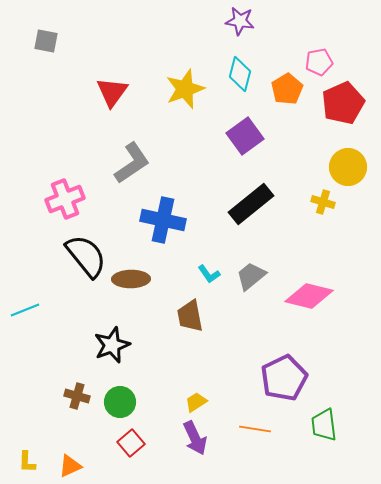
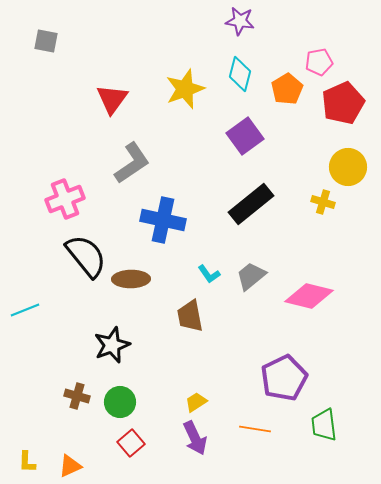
red triangle: moved 7 px down
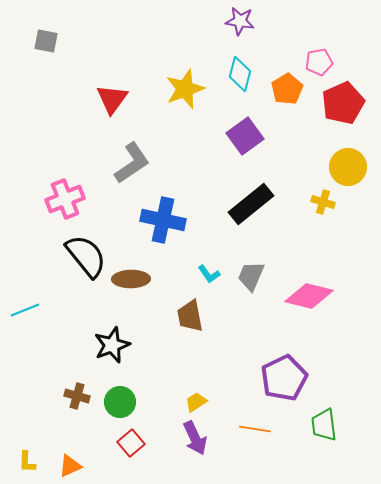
gray trapezoid: rotated 28 degrees counterclockwise
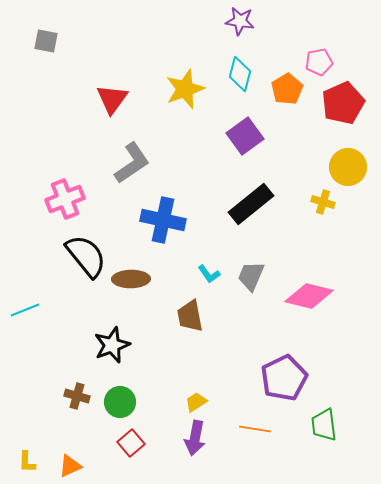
purple arrow: rotated 36 degrees clockwise
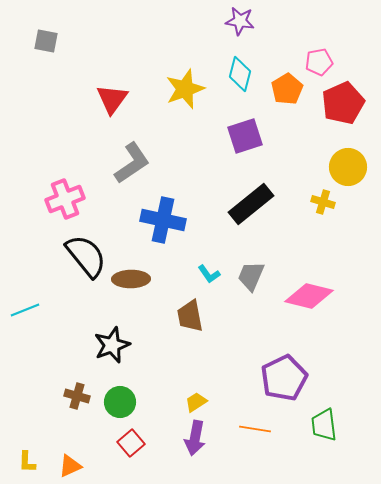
purple square: rotated 18 degrees clockwise
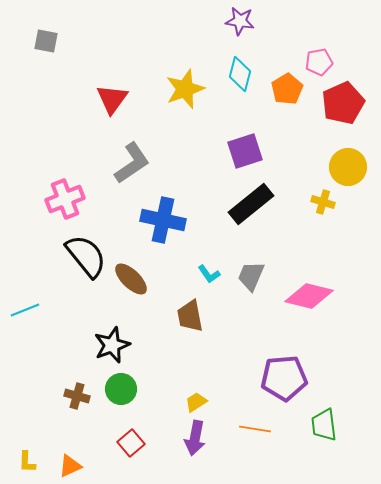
purple square: moved 15 px down
brown ellipse: rotated 45 degrees clockwise
purple pentagon: rotated 21 degrees clockwise
green circle: moved 1 px right, 13 px up
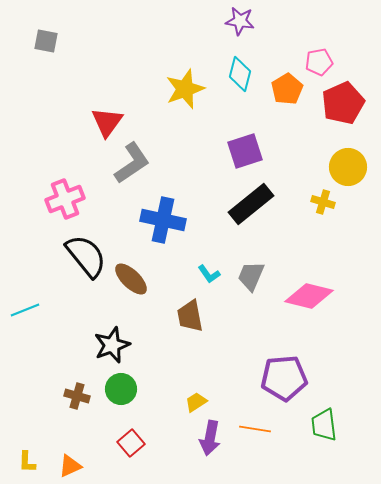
red triangle: moved 5 px left, 23 px down
purple arrow: moved 15 px right
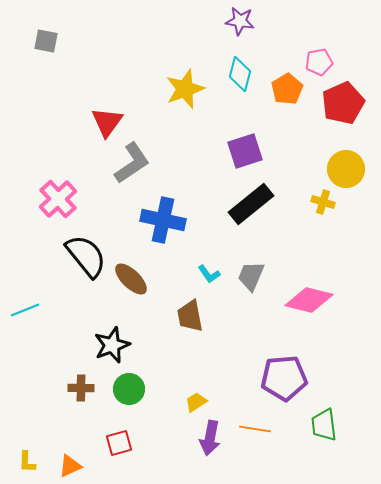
yellow circle: moved 2 px left, 2 px down
pink cross: moved 7 px left; rotated 21 degrees counterclockwise
pink diamond: moved 4 px down
green circle: moved 8 px right
brown cross: moved 4 px right, 8 px up; rotated 15 degrees counterclockwise
red square: moved 12 px left; rotated 24 degrees clockwise
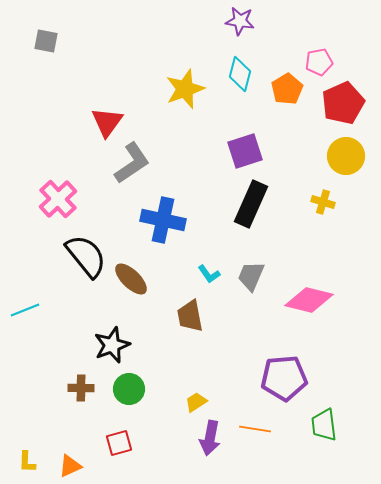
yellow circle: moved 13 px up
black rectangle: rotated 27 degrees counterclockwise
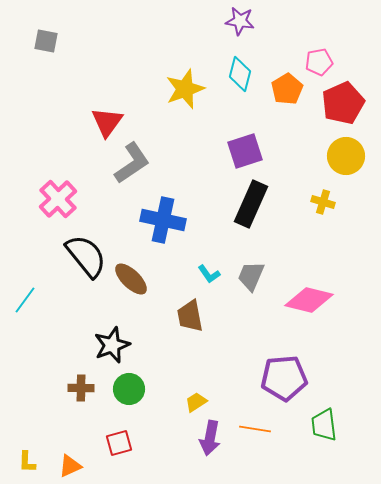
cyan line: moved 10 px up; rotated 32 degrees counterclockwise
